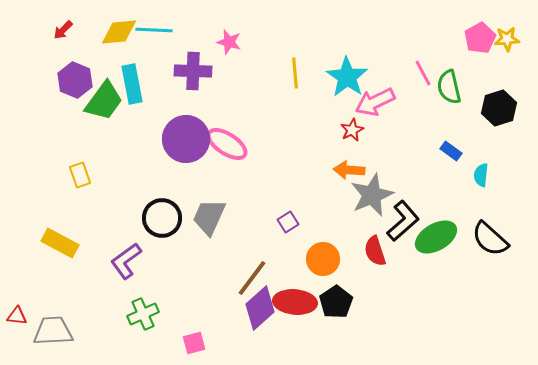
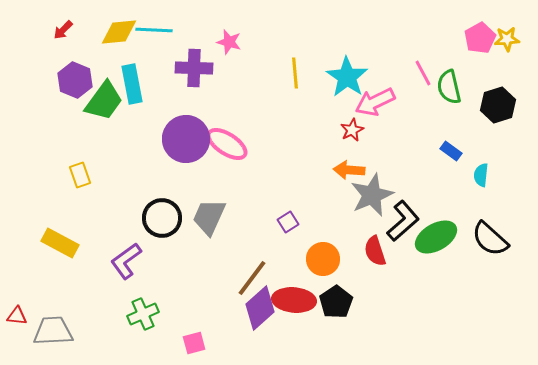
purple cross at (193, 71): moved 1 px right, 3 px up
black hexagon at (499, 108): moved 1 px left, 3 px up
red ellipse at (295, 302): moved 1 px left, 2 px up
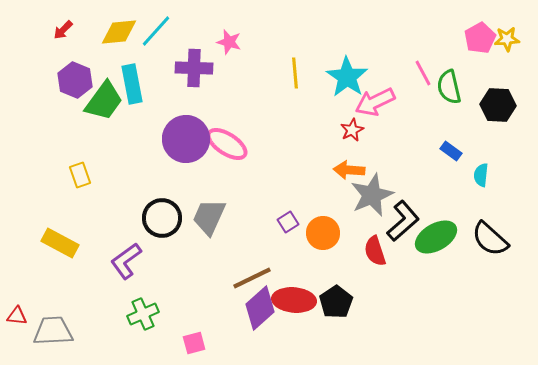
cyan line at (154, 30): moved 2 px right, 1 px down; rotated 51 degrees counterclockwise
black hexagon at (498, 105): rotated 20 degrees clockwise
orange circle at (323, 259): moved 26 px up
brown line at (252, 278): rotated 27 degrees clockwise
